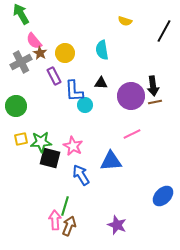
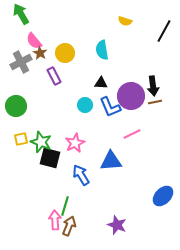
blue L-shape: moved 36 px right, 16 px down; rotated 20 degrees counterclockwise
green star: rotated 25 degrees clockwise
pink star: moved 2 px right, 3 px up; rotated 18 degrees clockwise
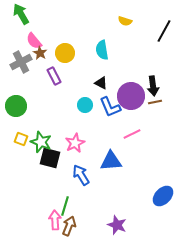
black triangle: rotated 24 degrees clockwise
yellow square: rotated 32 degrees clockwise
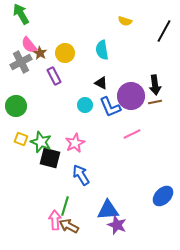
pink semicircle: moved 5 px left, 4 px down
black arrow: moved 2 px right, 1 px up
blue triangle: moved 3 px left, 49 px down
brown arrow: rotated 84 degrees counterclockwise
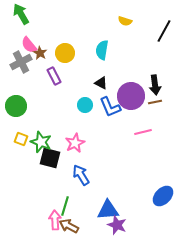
cyan semicircle: rotated 18 degrees clockwise
pink line: moved 11 px right, 2 px up; rotated 12 degrees clockwise
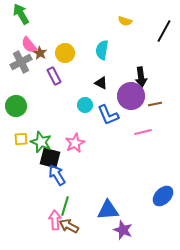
black arrow: moved 14 px left, 8 px up
brown line: moved 2 px down
blue L-shape: moved 2 px left, 8 px down
yellow square: rotated 24 degrees counterclockwise
blue arrow: moved 24 px left
purple star: moved 6 px right, 5 px down
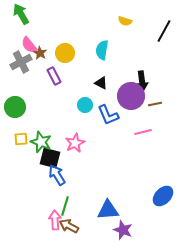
black arrow: moved 1 px right, 4 px down
green circle: moved 1 px left, 1 px down
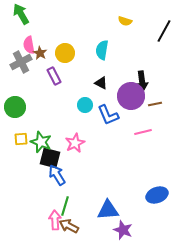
pink semicircle: rotated 30 degrees clockwise
blue ellipse: moved 6 px left, 1 px up; rotated 25 degrees clockwise
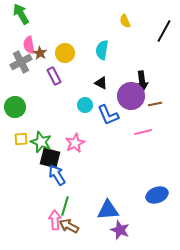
yellow semicircle: rotated 48 degrees clockwise
purple star: moved 3 px left
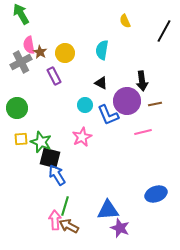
brown star: moved 1 px up
purple circle: moved 4 px left, 5 px down
green circle: moved 2 px right, 1 px down
pink star: moved 7 px right, 6 px up
blue ellipse: moved 1 px left, 1 px up
purple star: moved 2 px up
